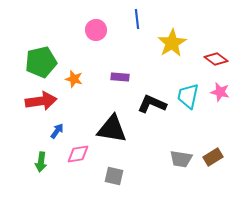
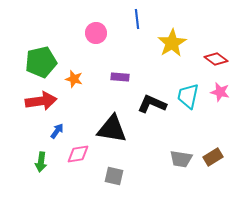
pink circle: moved 3 px down
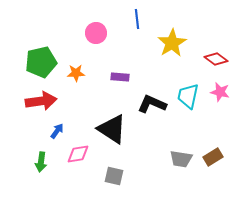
orange star: moved 2 px right, 6 px up; rotated 18 degrees counterclockwise
black triangle: rotated 24 degrees clockwise
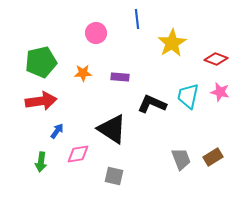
red diamond: rotated 15 degrees counterclockwise
orange star: moved 7 px right
gray trapezoid: rotated 120 degrees counterclockwise
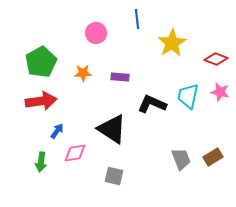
green pentagon: rotated 16 degrees counterclockwise
pink diamond: moved 3 px left, 1 px up
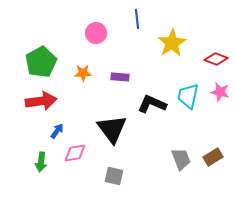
black triangle: rotated 20 degrees clockwise
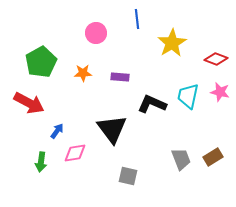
red arrow: moved 12 px left, 2 px down; rotated 36 degrees clockwise
gray square: moved 14 px right
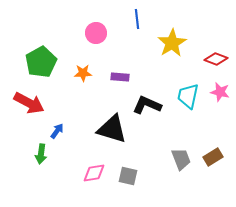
black L-shape: moved 5 px left, 1 px down
black triangle: rotated 36 degrees counterclockwise
pink diamond: moved 19 px right, 20 px down
green arrow: moved 8 px up
